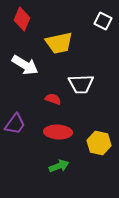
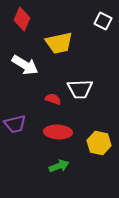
white trapezoid: moved 1 px left, 5 px down
purple trapezoid: rotated 40 degrees clockwise
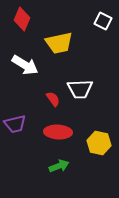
red semicircle: rotated 35 degrees clockwise
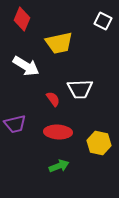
white arrow: moved 1 px right, 1 px down
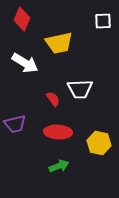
white square: rotated 30 degrees counterclockwise
white arrow: moved 1 px left, 3 px up
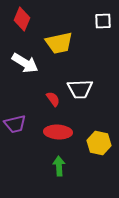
green arrow: rotated 72 degrees counterclockwise
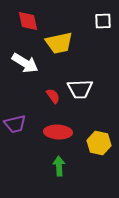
red diamond: moved 6 px right, 2 px down; rotated 35 degrees counterclockwise
red semicircle: moved 3 px up
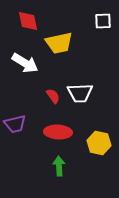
white trapezoid: moved 4 px down
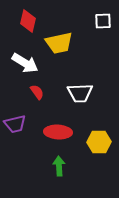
red diamond: rotated 25 degrees clockwise
red semicircle: moved 16 px left, 4 px up
yellow hexagon: moved 1 px up; rotated 15 degrees counterclockwise
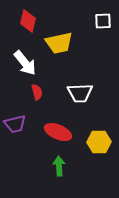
white arrow: rotated 20 degrees clockwise
red semicircle: rotated 21 degrees clockwise
red ellipse: rotated 20 degrees clockwise
